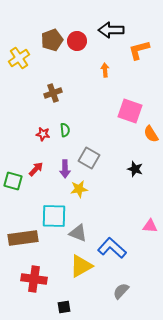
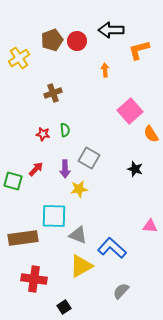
pink square: rotated 30 degrees clockwise
gray triangle: moved 2 px down
black square: rotated 24 degrees counterclockwise
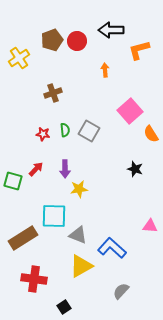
gray square: moved 27 px up
brown rectangle: rotated 24 degrees counterclockwise
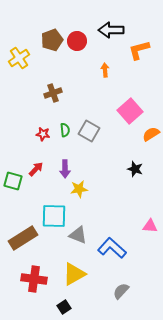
orange semicircle: rotated 90 degrees clockwise
yellow triangle: moved 7 px left, 8 px down
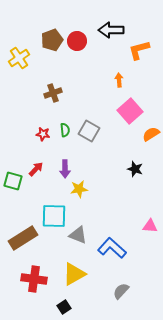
orange arrow: moved 14 px right, 10 px down
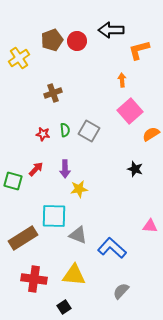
orange arrow: moved 3 px right
yellow triangle: moved 1 px down; rotated 35 degrees clockwise
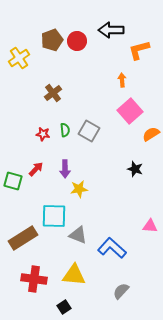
brown cross: rotated 18 degrees counterclockwise
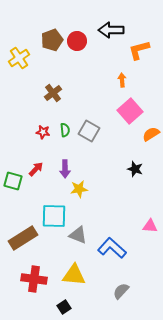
red star: moved 2 px up
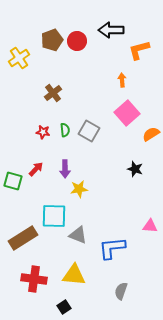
pink square: moved 3 px left, 2 px down
blue L-shape: rotated 48 degrees counterclockwise
gray semicircle: rotated 24 degrees counterclockwise
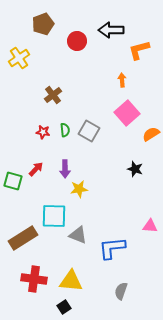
brown pentagon: moved 9 px left, 16 px up
brown cross: moved 2 px down
yellow triangle: moved 3 px left, 6 px down
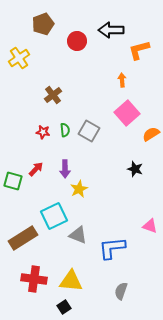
yellow star: rotated 18 degrees counterclockwise
cyan square: rotated 28 degrees counterclockwise
pink triangle: rotated 14 degrees clockwise
